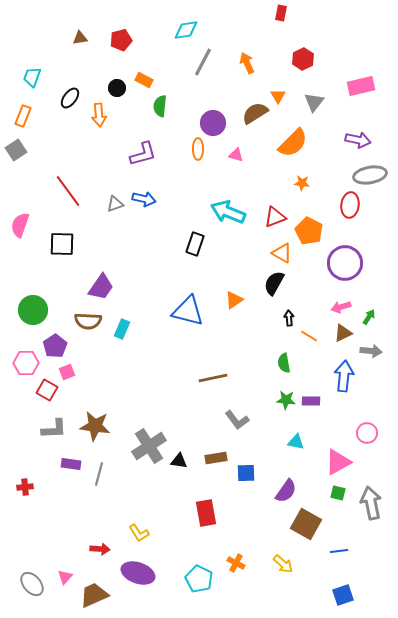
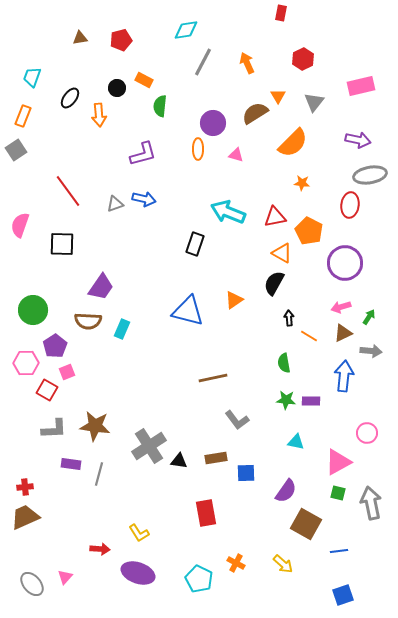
red triangle at (275, 217): rotated 10 degrees clockwise
brown trapezoid at (94, 595): moved 69 px left, 78 px up
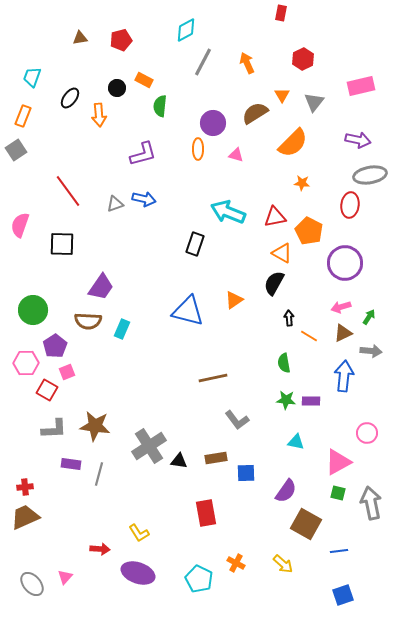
cyan diamond at (186, 30): rotated 20 degrees counterclockwise
orange triangle at (278, 96): moved 4 px right, 1 px up
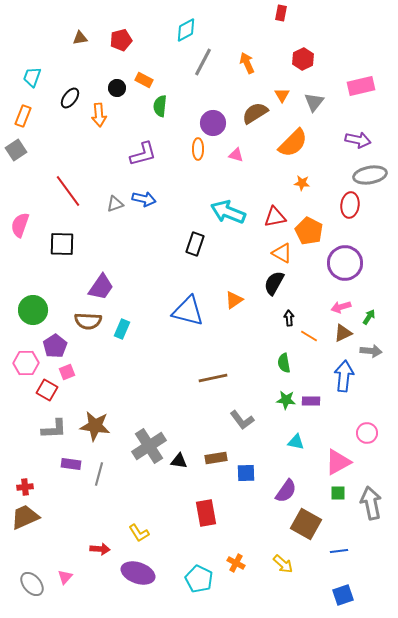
gray L-shape at (237, 420): moved 5 px right
green square at (338, 493): rotated 14 degrees counterclockwise
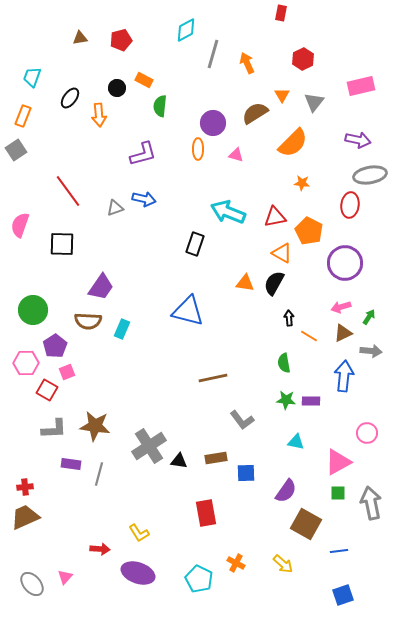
gray line at (203, 62): moved 10 px right, 8 px up; rotated 12 degrees counterclockwise
gray triangle at (115, 204): moved 4 px down
orange triangle at (234, 300): moved 11 px right, 17 px up; rotated 42 degrees clockwise
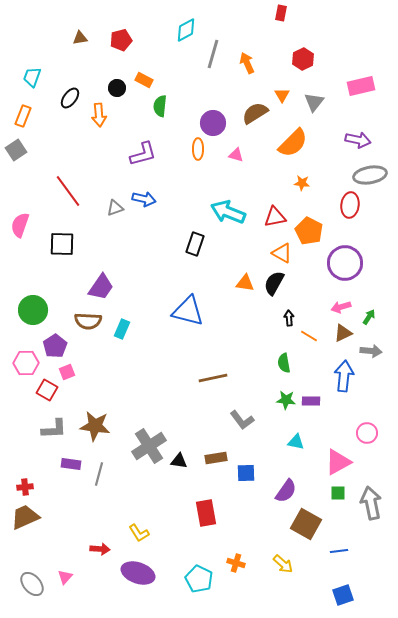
orange cross at (236, 563): rotated 12 degrees counterclockwise
